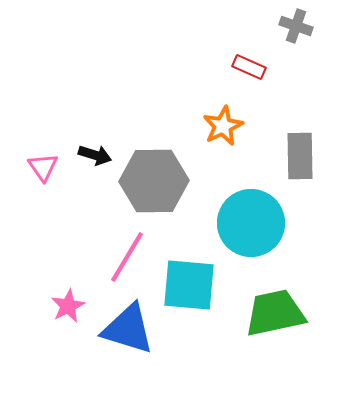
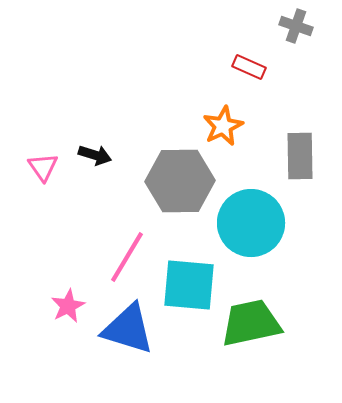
gray hexagon: moved 26 px right
green trapezoid: moved 24 px left, 10 px down
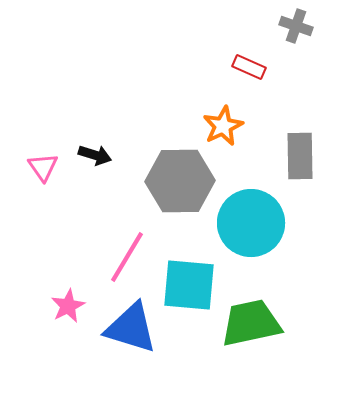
blue triangle: moved 3 px right, 1 px up
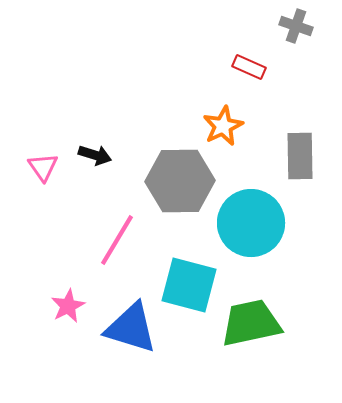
pink line: moved 10 px left, 17 px up
cyan square: rotated 10 degrees clockwise
